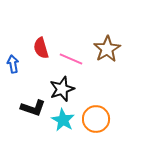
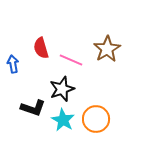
pink line: moved 1 px down
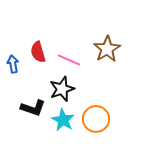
red semicircle: moved 3 px left, 4 px down
pink line: moved 2 px left
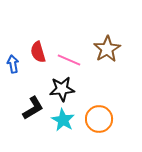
black star: rotated 15 degrees clockwise
black L-shape: rotated 50 degrees counterclockwise
orange circle: moved 3 px right
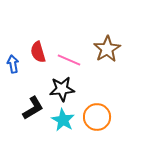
orange circle: moved 2 px left, 2 px up
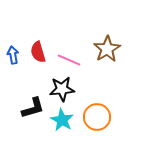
blue arrow: moved 9 px up
black L-shape: rotated 15 degrees clockwise
cyan star: moved 1 px left
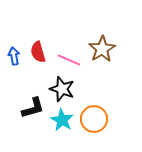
brown star: moved 5 px left
blue arrow: moved 1 px right, 1 px down
black star: rotated 25 degrees clockwise
orange circle: moved 3 px left, 2 px down
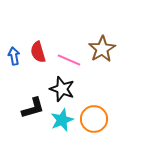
cyan star: rotated 20 degrees clockwise
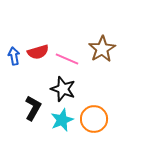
red semicircle: rotated 90 degrees counterclockwise
pink line: moved 2 px left, 1 px up
black star: moved 1 px right
black L-shape: rotated 45 degrees counterclockwise
